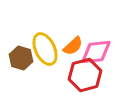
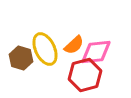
orange semicircle: moved 1 px right, 1 px up
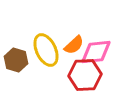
yellow ellipse: moved 1 px right, 1 px down
brown hexagon: moved 5 px left, 2 px down
red hexagon: rotated 12 degrees clockwise
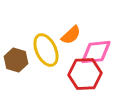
orange semicircle: moved 3 px left, 10 px up
red hexagon: moved 1 px up
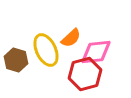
orange semicircle: moved 3 px down
red hexagon: rotated 12 degrees counterclockwise
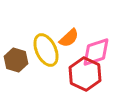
orange semicircle: moved 2 px left
pink diamond: rotated 12 degrees counterclockwise
red hexagon: rotated 20 degrees counterclockwise
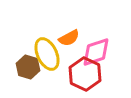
orange semicircle: rotated 15 degrees clockwise
yellow ellipse: moved 1 px right, 4 px down
brown hexagon: moved 12 px right, 7 px down
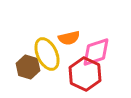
orange semicircle: rotated 15 degrees clockwise
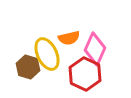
pink diamond: moved 1 px left, 3 px up; rotated 48 degrees counterclockwise
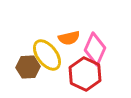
yellow ellipse: moved 1 px down; rotated 12 degrees counterclockwise
brown hexagon: rotated 20 degrees counterclockwise
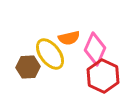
yellow ellipse: moved 3 px right, 1 px up
red hexagon: moved 18 px right, 2 px down
